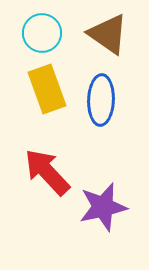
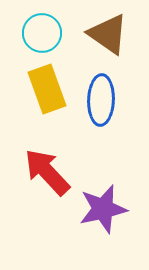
purple star: moved 2 px down
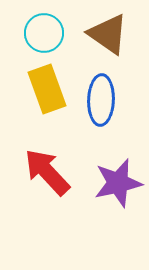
cyan circle: moved 2 px right
purple star: moved 15 px right, 26 px up
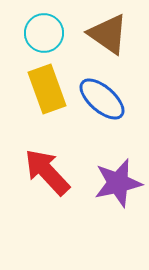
blue ellipse: moved 1 px right, 1 px up; rotated 51 degrees counterclockwise
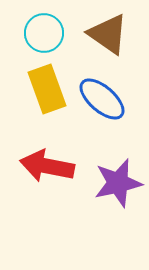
red arrow: moved 6 px up; rotated 36 degrees counterclockwise
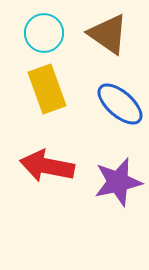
blue ellipse: moved 18 px right, 5 px down
purple star: moved 1 px up
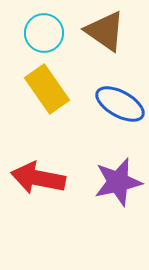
brown triangle: moved 3 px left, 3 px up
yellow rectangle: rotated 15 degrees counterclockwise
blue ellipse: rotated 12 degrees counterclockwise
red arrow: moved 9 px left, 12 px down
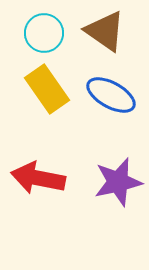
blue ellipse: moved 9 px left, 9 px up
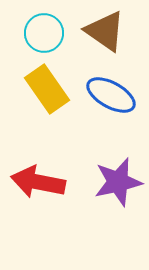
red arrow: moved 4 px down
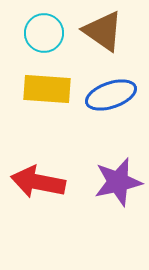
brown triangle: moved 2 px left
yellow rectangle: rotated 51 degrees counterclockwise
blue ellipse: rotated 48 degrees counterclockwise
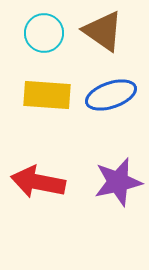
yellow rectangle: moved 6 px down
